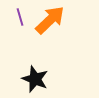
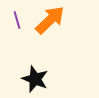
purple line: moved 3 px left, 3 px down
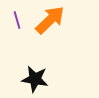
black star: rotated 12 degrees counterclockwise
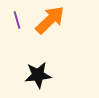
black star: moved 3 px right, 4 px up; rotated 16 degrees counterclockwise
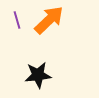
orange arrow: moved 1 px left
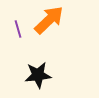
purple line: moved 1 px right, 9 px down
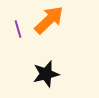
black star: moved 8 px right, 1 px up; rotated 8 degrees counterclockwise
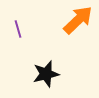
orange arrow: moved 29 px right
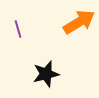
orange arrow: moved 1 px right, 2 px down; rotated 12 degrees clockwise
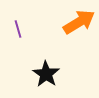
black star: rotated 24 degrees counterclockwise
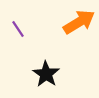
purple line: rotated 18 degrees counterclockwise
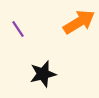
black star: moved 3 px left; rotated 24 degrees clockwise
